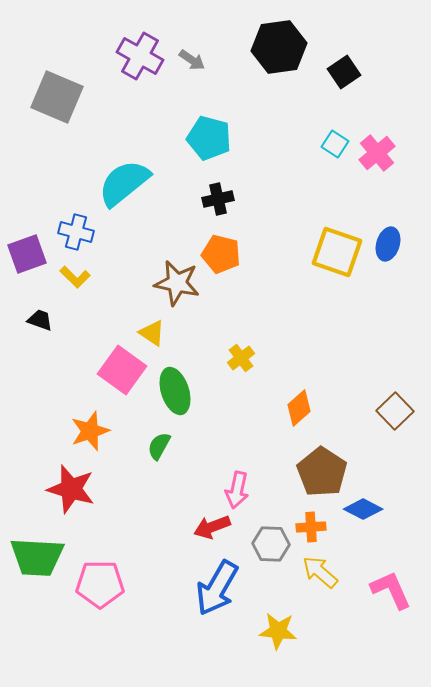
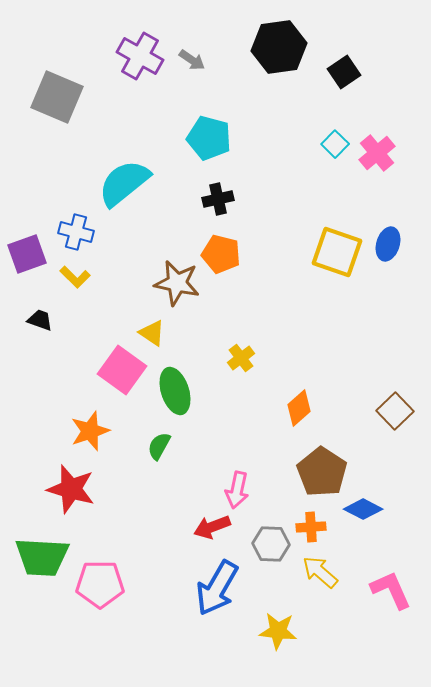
cyan square: rotated 12 degrees clockwise
green trapezoid: moved 5 px right
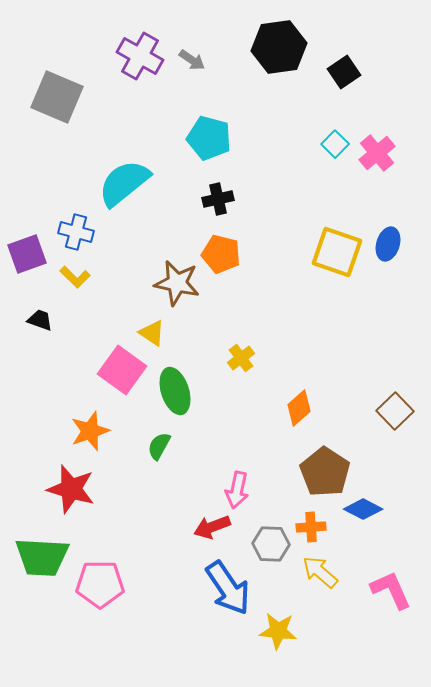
brown pentagon: moved 3 px right
blue arrow: moved 11 px right; rotated 64 degrees counterclockwise
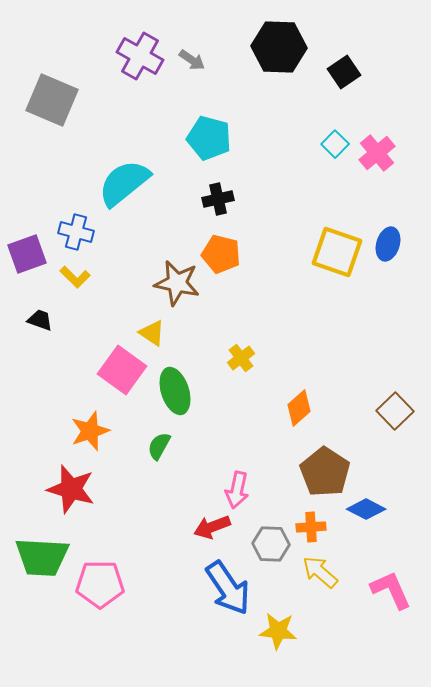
black hexagon: rotated 10 degrees clockwise
gray square: moved 5 px left, 3 px down
blue diamond: moved 3 px right
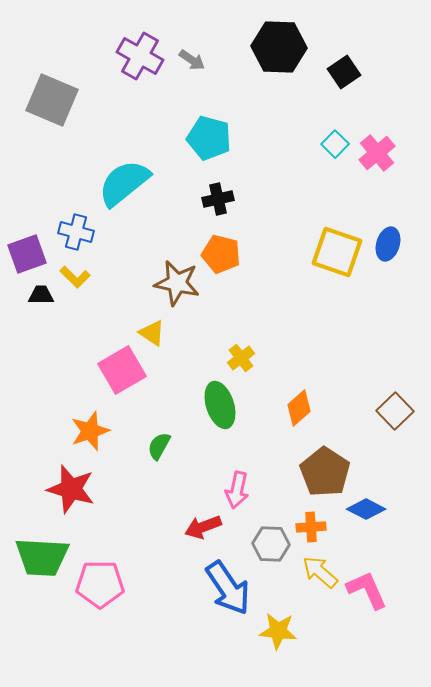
black trapezoid: moved 1 px right, 25 px up; rotated 20 degrees counterclockwise
pink square: rotated 24 degrees clockwise
green ellipse: moved 45 px right, 14 px down
red arrow: moved 9 px left
pink L-shape: moved 24 px left
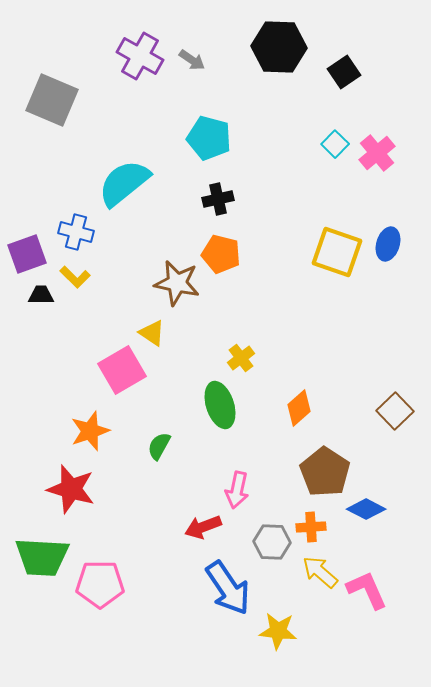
gray hexagon: moved 1 px right, 2 px up
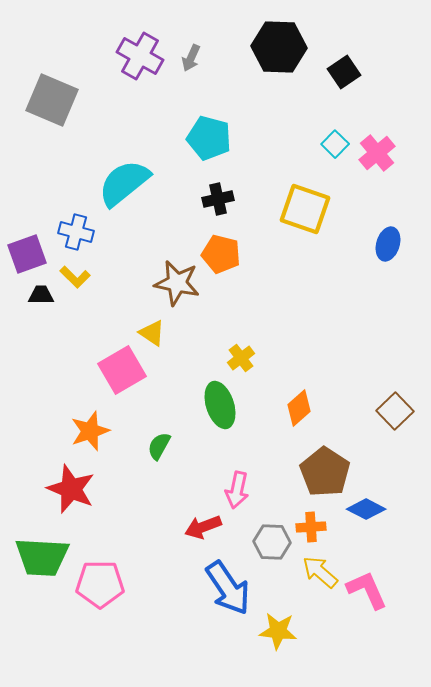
gray arrow: moved 1 px left, 2 px up; rotated 80 degrees clockwise
yellow square: moved 32 px left, 43 px up
red star: rotated 6 degrees clockwise
